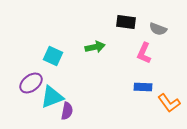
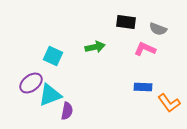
pink L-shape: moved 1 px right, 4 px up; rotated 90 degrees clockwise
cyan triangle: moved 2 px left, 2 px up
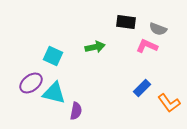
pink L-shape: moved 2 px right, 3 px up
blue rectangle: moved 1 px left, 1 px down; rotated 48 degrees counterclockwise
cyan triangle: moved 4 px right, 2 px up; rotated 35 degrees clockwise
purple semicircle: moved 9 px right
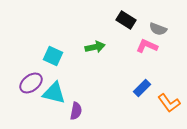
black rectangle: moved 2 px up; rotated 24 degrees clockwise
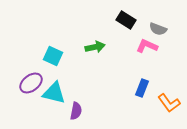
blue rectangle: rotated 24 degrees counterclockwise
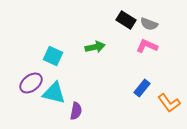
gray semicircle: moved 9 px left, 5 px up
blue rectangle: rotated 18 degrees clockwise
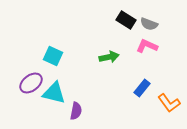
green arrow: moved 14 px right, 10 px down
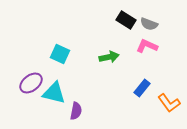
cyan square: moved 7 px right, 2 px up
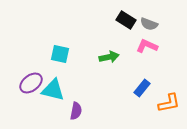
cyan square: rotated 12 degrees counterclockwise
cyan triangle: moved 1 px left, 3 px up
orange L-shape: rotated 65 degrees counterclockwise
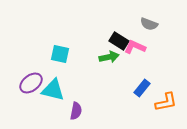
black rectangle: moved 7 px left, 21 px down
pink L-shape: moved 12 px left, 1 px down
orange L-shape: moved 3 px left, 1 px up
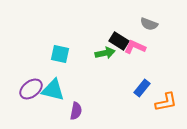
green arrow: moved 4 px left, 4 px up
purple ellipse: moved 6 px down
